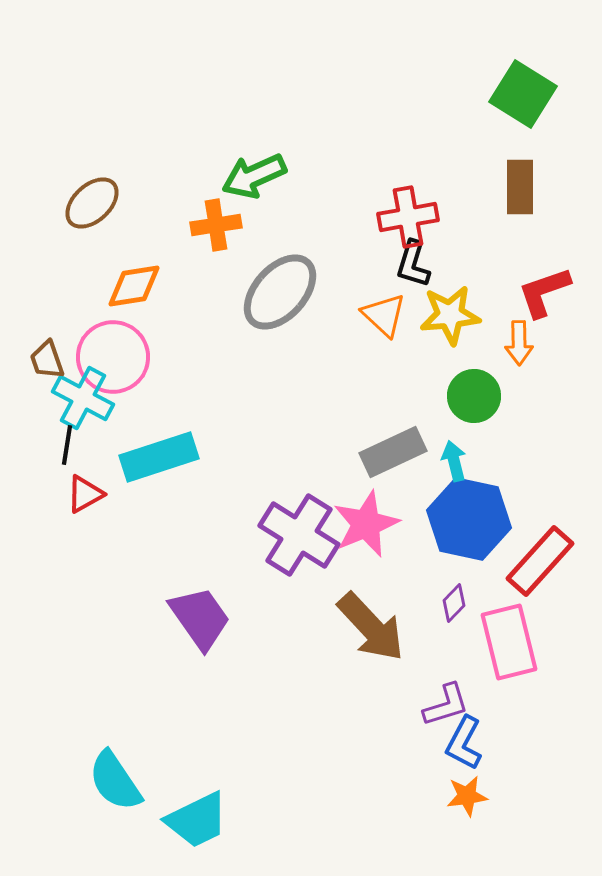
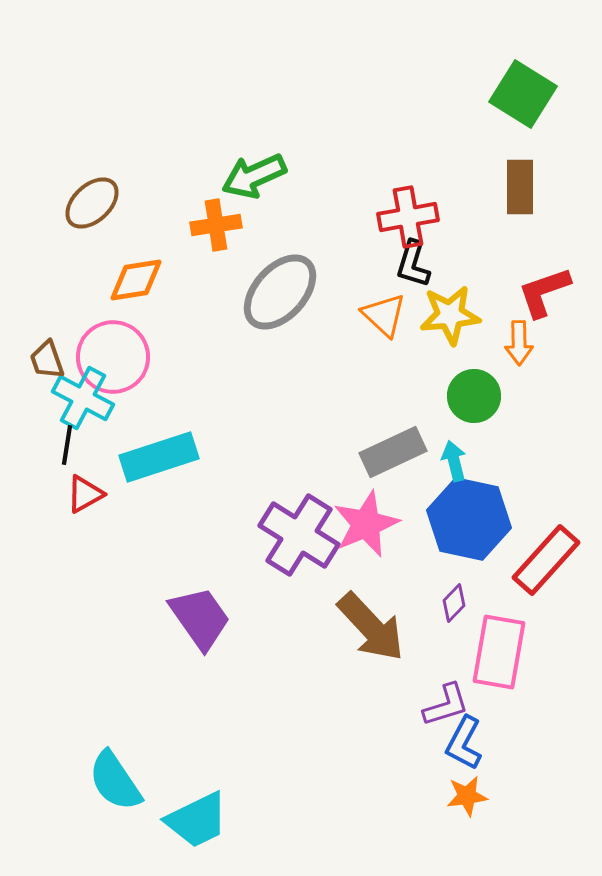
orange diamond: moved 2 px right, 6 px up
red rectangle: moved 6 px right, 1 px up
pink rectangle: moved 10 px left, 10 px down; rotated 24 degrees clockwise
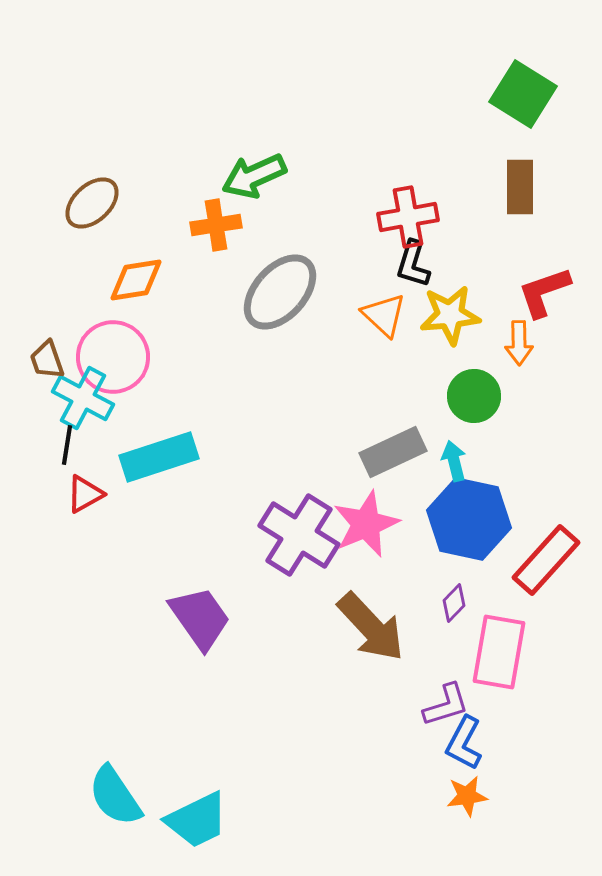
cyan semicircle: moved 15 px down
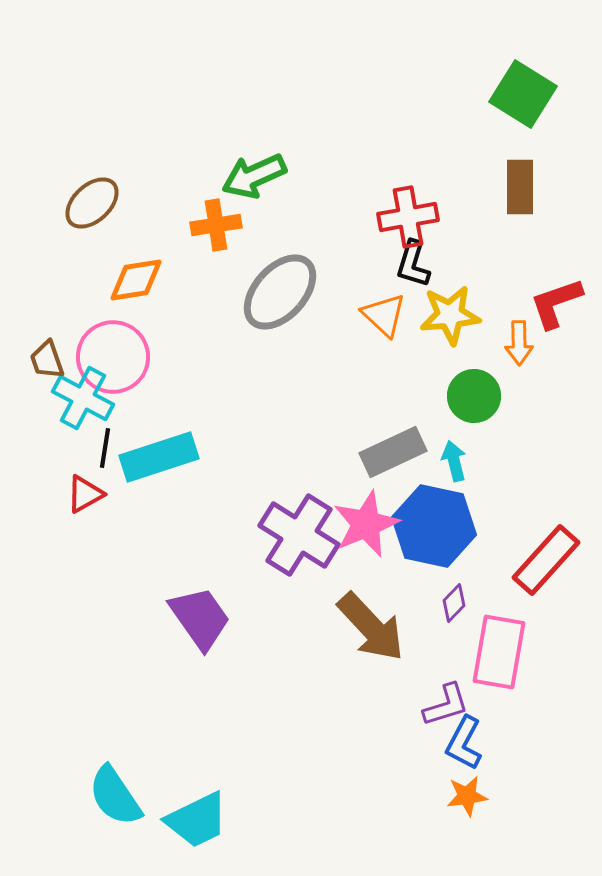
red L-shape: moved 12 px right, 11 px down
black line: moved 38 px right, 3 px down
blue hexagon: moved 35 px left, 7 px down
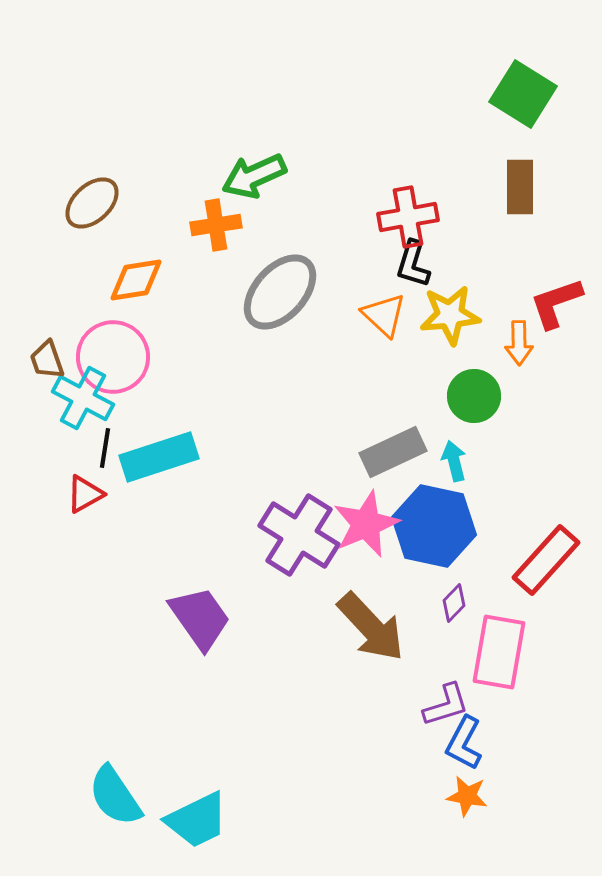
orange star: rotated 18 degrees clockwise
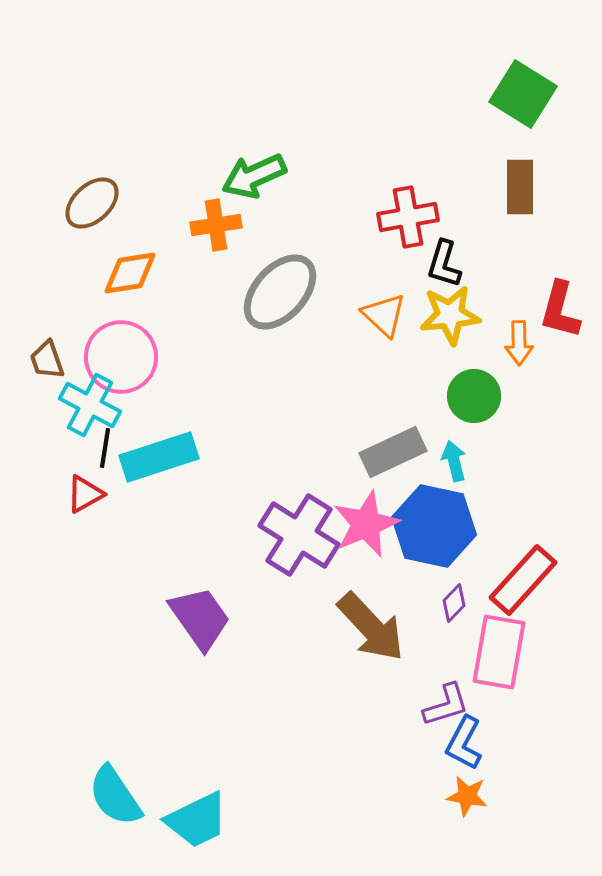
black L-shape: moved 31 px right
orange diamond: moved 6 px left, 7 px up
red L-shape: moved 4 px right, 7 px down; rotated 56 degrees counterclockwise
pink circle: moved 8 px right
cyan cross: moved 7 px right, 7 px down
red rectangle: moved 23 px left, 20 px down
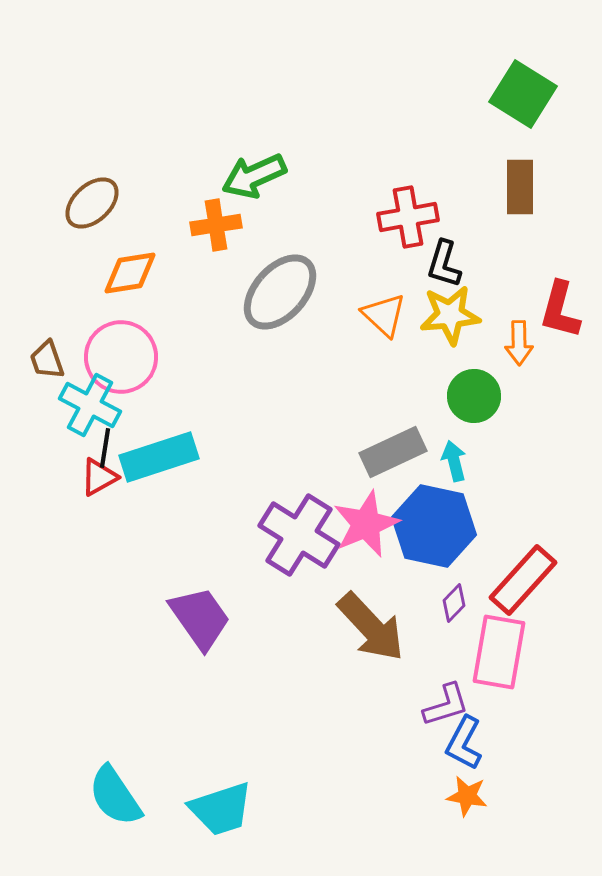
red triangle: moved 14 px right, 17 px up
cyan trapezoid: moved 24 px right, 11 px up; rotated 8 degrees clockwise
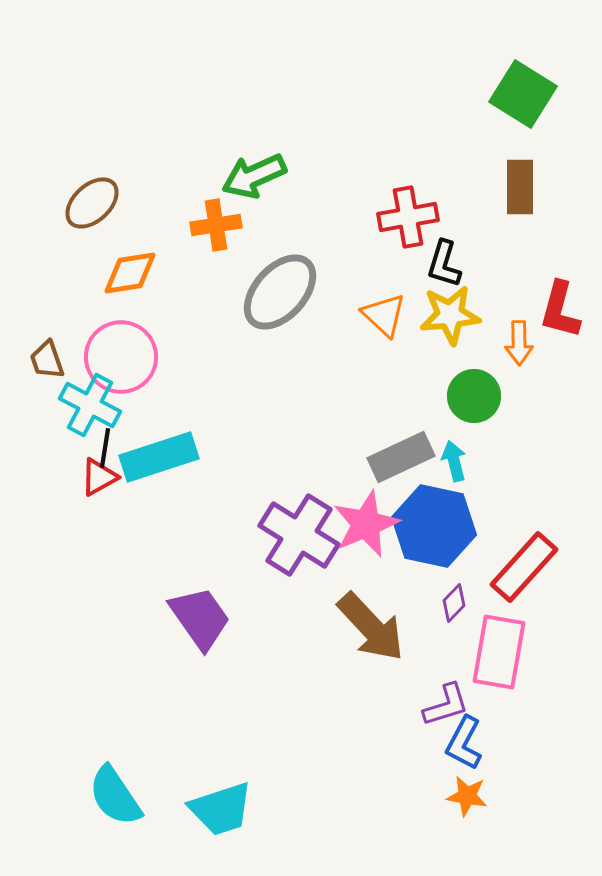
gray rectangle: moved 8 px right, 5 px down
red rectangle: moved 1 px right, 13 px up
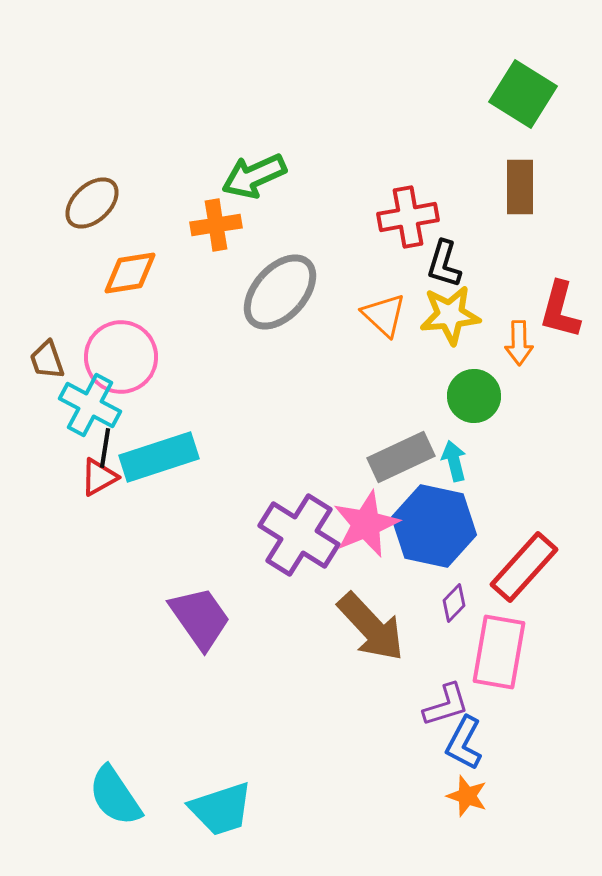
orange star: rotated 9 degrees clockwise
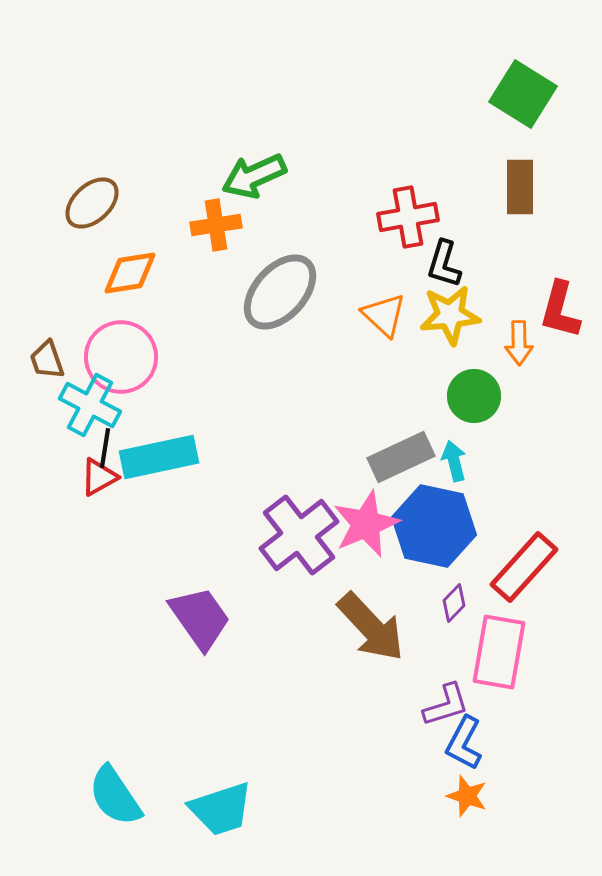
cyan rectangle: rotated 6 degrees clockwise
purple cross: rotated 20 degrees clockwise
